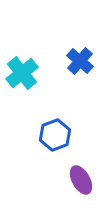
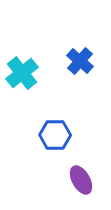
blue hexagon: rotated 20 degrees clockwise
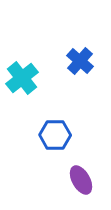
cyan cross: moved 5 px down
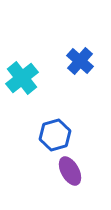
blue hexagon: rotated 16 degrees counterclockwise
purple ellipse: moved 11 px left, 9 px up
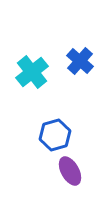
cyan cross: moved 10 px right, 6 px up
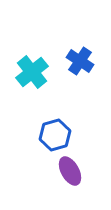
blue cross: rotated 8 degrees counterclockwise
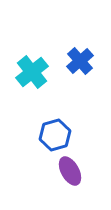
blue cross: rotated 16 degrees clockwise
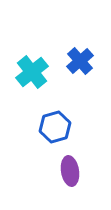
blue hexagon: moved 8 px up
purple ellipse: rotated 20 degrees clockwise
